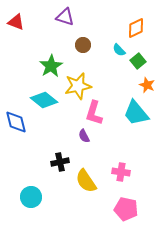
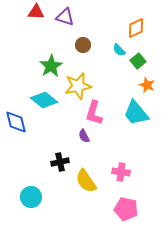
red triangle: moved 20 px right, 10 px up; rotated 18 degrees counterclockwise
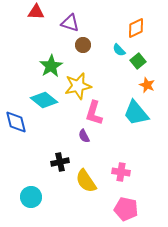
purple triangle: moved 5 px right, 6 px down
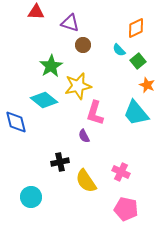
pink L-shape: moved 1 px right
pink cross: rotated 18 degrees clockwise
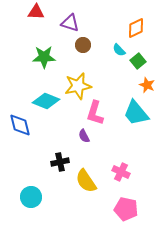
green star: moved 7 px left, 9 px up; rotated 30 degrees clockwise
cyan diamond: moved 2 px right, 1 px down; rotated 16 degrees counterclockwise
blue diamond: moved 4 px right, 3 px down
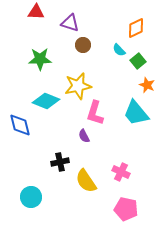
green star: moved 4 px left, 2 px down
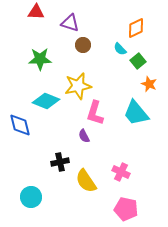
cyan semicircle: moved 1 px right, 1 px up
orange star: moved 2 px right, 1 px up
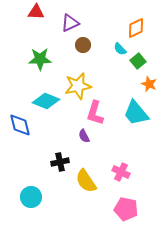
purple triangle: rotated 42 degrees counterclockwise
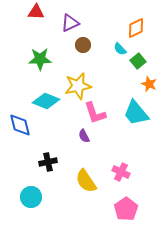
pink L-shape: rotated 35 degrees counterclockwise
black cross: moved 12 px left
pink pentagon: rotated 25 degrees clockwise
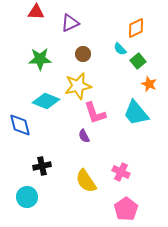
brown circle: moved 9 px down
black cross: moved 6 px left, 4 px down
cyan circle: moved 4 px left
